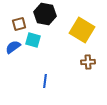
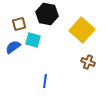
black hexagon: moved 2 px right
yellow square: rotated 10 degrees clockwise
brown cross: rotated 24 degrees clockwise
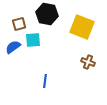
yellow square: moved 3 px up; rotated 20 degrees counterclockwise
cyan square: rotated 21 degrees counterclockwise
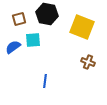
brown square: moved 5 px up
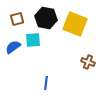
black hexagon: moved 1 px left, 4 px down
brown square: moved 2 px left
yellow square: moved 7 px left, 3 px up
blue line: moved 1 px right, 2 px down
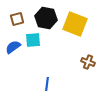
blue line: moved 1 px right, 1 px down
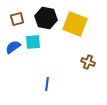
cyan square: moved 2 px down
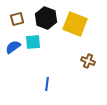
black hexagon: rotated 10 degrees clockwise
brown cross: moved 1 px up
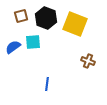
brown square: moved 4 px right, 3 px up
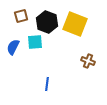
black hexagon: moved 1 px right, 4 px down
cyan square: moved 2 px right
blue semicircle: rotated 28 degrees counterclockwise
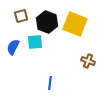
blue line: moved 3 px right, 1 px up
